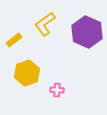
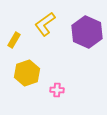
yellow rectangle: rotated 21 degrees counterclockwise
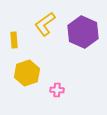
purple hexagon: moved 4 px left
yellow rectangle: rotated 35 degrees counterclockwise
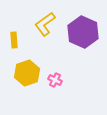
pink cross: moved 2 px left, 10 px up; rotated 24 degrees clockwise
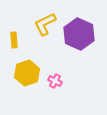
yellow L-shape: rotated 10 degrees clockwise
purple hexagon: moved 4 px left, 2 px down
pink cross: moved 1 px down
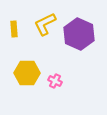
yellow rectangle: moved 11 px up
yellow hexagon: rotated 20 degrees clockwise
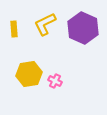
purple hexagon: moved 4 px right, 6 px up
yellow hexagon: moved 2 px right, 1 px down; rotated 10 degrees counterclockwise
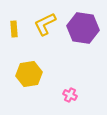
purple hexagon: rotated 16 degrees counterclockwise
pink cross: moved 15 px right, 14 px down
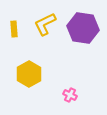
yellow hexagon: rotated 20 degrees counterclockwise
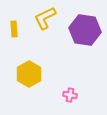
yellow L-shape: moved 6 px up
purple hexagon: moved 2 px right, 2 px down
pink cross: rotated 16 degrees counterclockwise
